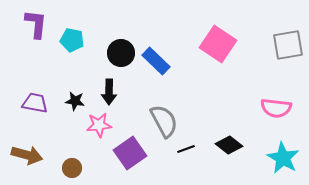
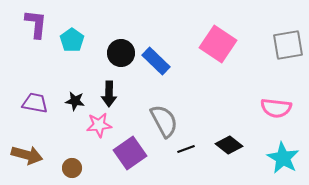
cyan pentagon: rotated 25 degrees clockwise
black arrow: moved 2 px down
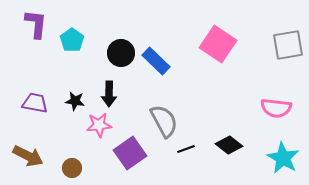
brown arrow: moved 1 px right, 1 px down; rotated 12 degrees clockwise
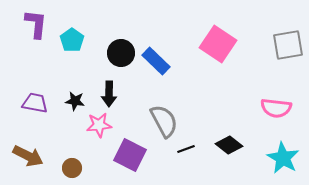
purple square: moved 2 px down; rotated 28 degrees counterclockwise
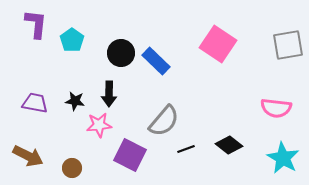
gray semicircle: rotated 68 degrees clockwise
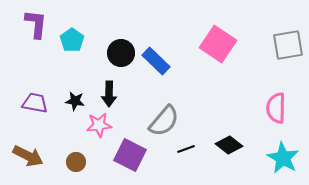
pink semicircle: rotated 84 degrees clockwise
brown circle: moved 4 px right, 6 px up
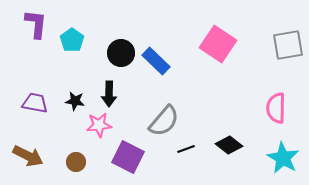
purple square: moved 2 px left, 2 px down
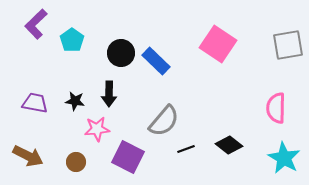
purple L-shape: rotated 140 degrees counterclockwise
pink star: moved 2 px left, 4 px down
cyan star: moved 1 px right
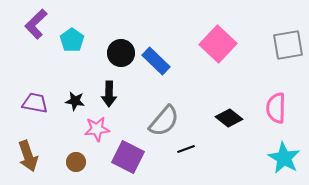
pink square: rotated 9 degrees clockwise
black diamond: moved 27 px up
brown arrow: rotated 44 degrees clockwise
